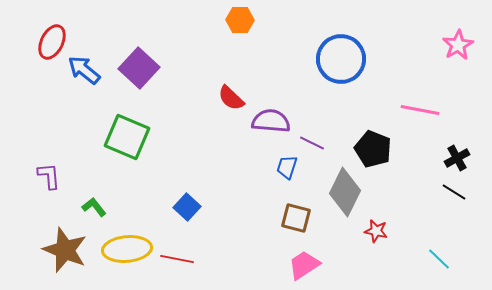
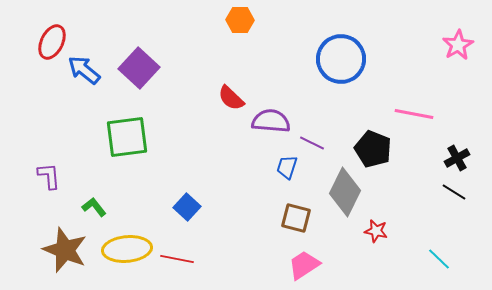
pink line: moved 6 px left, 4 px down
green square: rotated 30 degrees counterclockwise
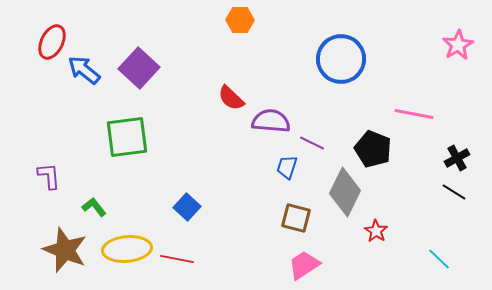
red star: rotated 20 degrees clockwise
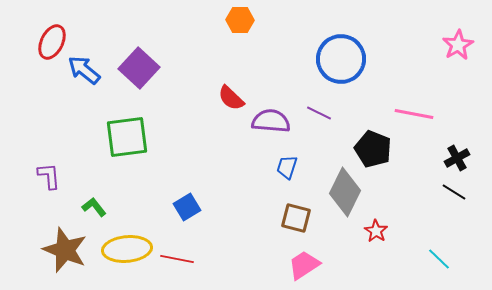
purple line: moved 7 px right, 30 px up
blue square: rotated 16 degrees clockwise
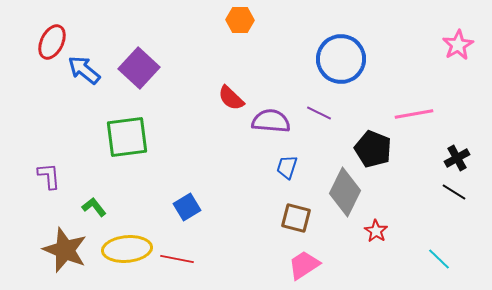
pink line: rotated 21 degrees counterclockwise
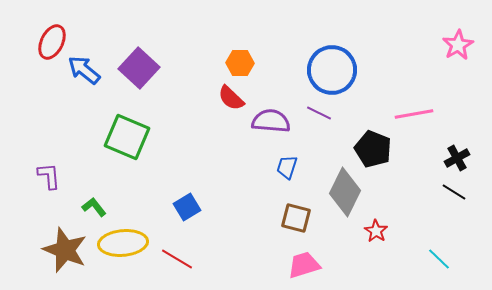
orange hexagon: moved 43 px down
blue circle: moved 9 px left, 11 px down
green square: rotated 30 degrees clockwise
yellow ellipse: moved 4 px left, 6 px up
red line: rotated 20 degrees clockwise
pink trapezoid: rotated 16 degrees clockwise
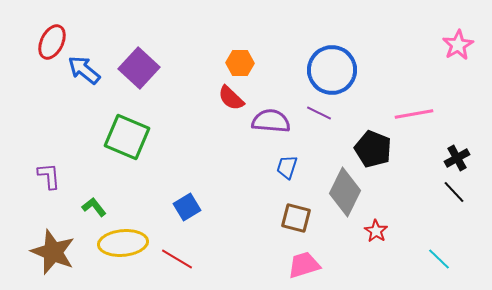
black line: rotated 15 degrees clockwise
brown star: moved 12 px left, 2 px down
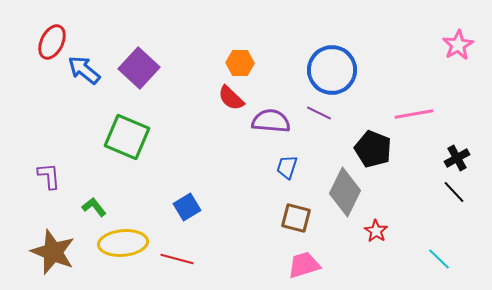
red line: rotated 16 degrees counterclockwise
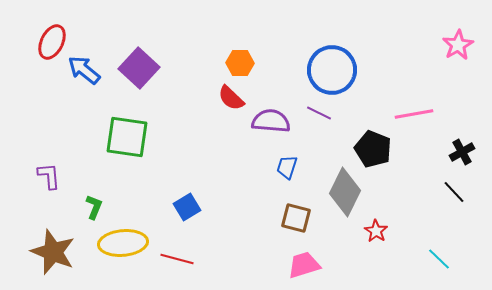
green square: rotated 15 degrees counterclockwise
black cross: moved 5 px right, 6 px up
green L-shape: rotated 60 degrees clockwise
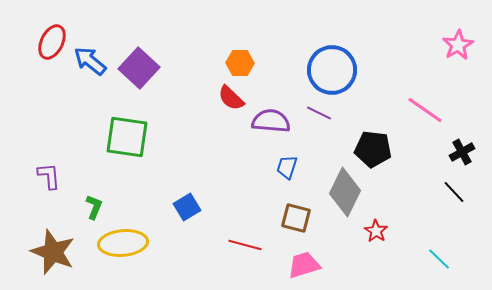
blue arrow: moved 6 px right, 9 px up
pink line: moved 11 px right, 4 px up; rotated 45 degrees clockwise
black pentagon: rotated 15 degrees counterclockwise
red line: moved 68 px right, 14 px up
